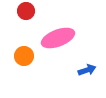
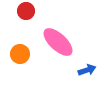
pink ellipse: moved 4 px down; rotated 64 degrees clockwise
orange circle: moved 4 px left, 2 px up
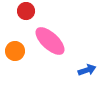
pink ellipse: moved 8 px left, 1 px up
orange circle: moved 5 px left, 3 px up
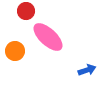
pink ellipse: moved 2 px left, 4 px up
